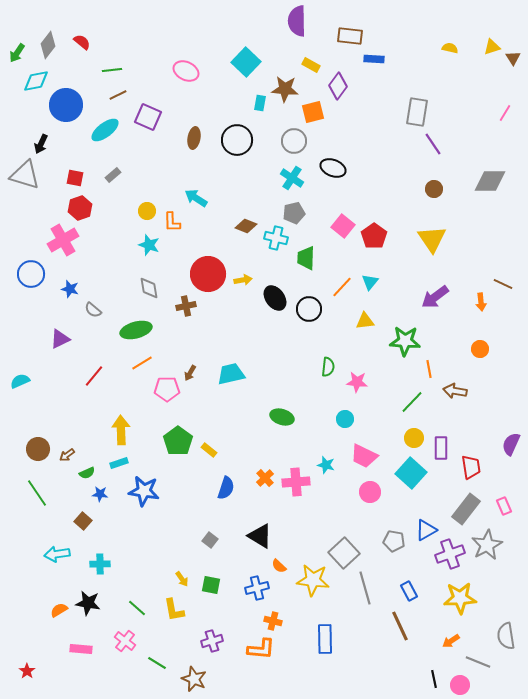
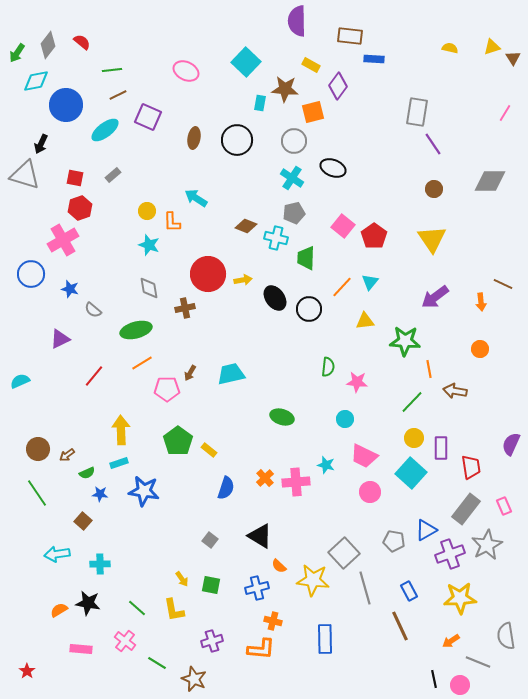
brown cross at (186, 306): moved 1 px left, 2 px down
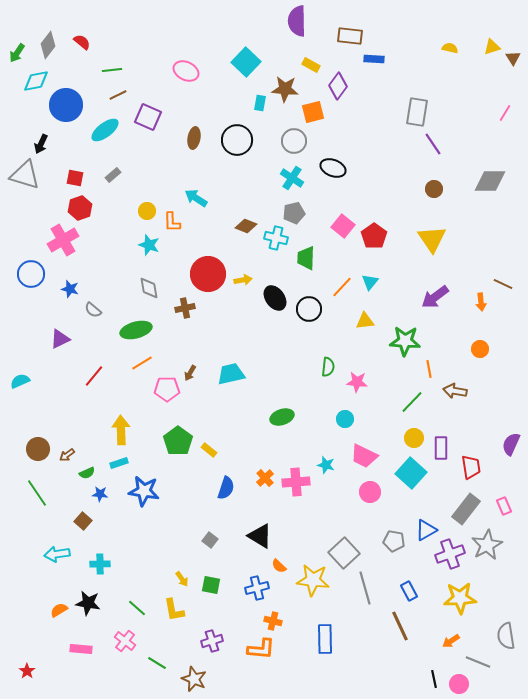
green ellipse at (282, 417): rotated 35 degrees counterclockwise
pink circle at (460, 685): moved 1 px left, 1 px up
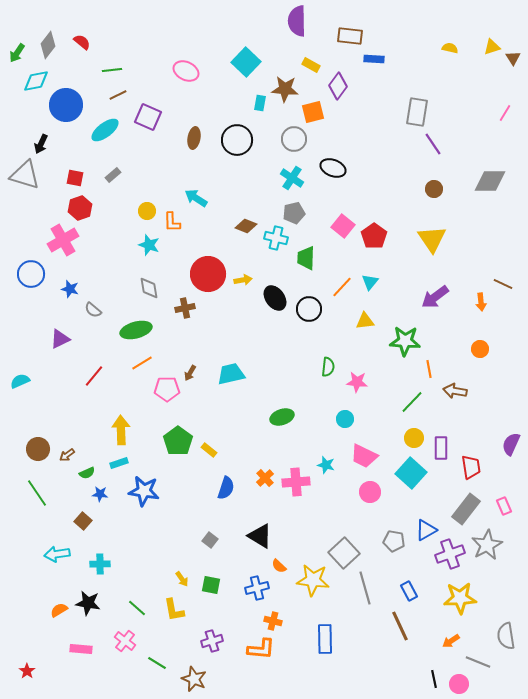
gray circle at (294, 141): moved 2 px up
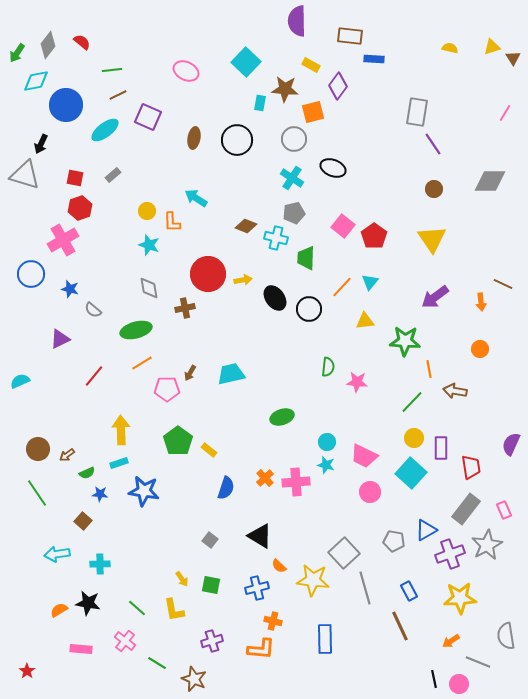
cyan circle at (345, 419): moved 18 px left, 23 px down
pink rectangle at (504, 506): moved 4 px down
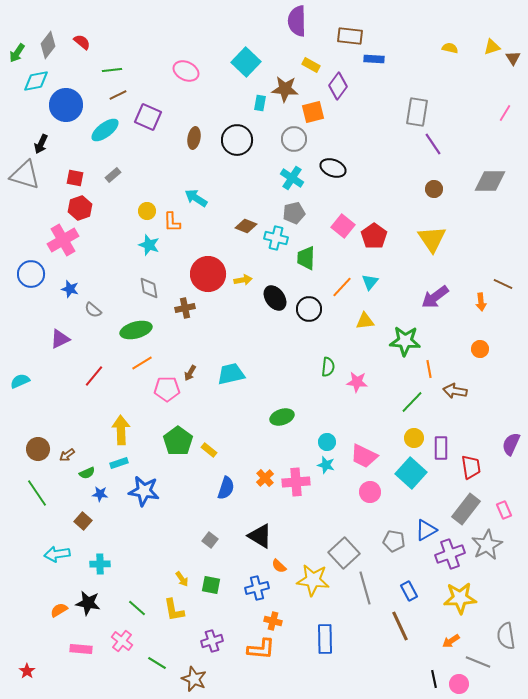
pink cross at (125, 641): moved 3 px left
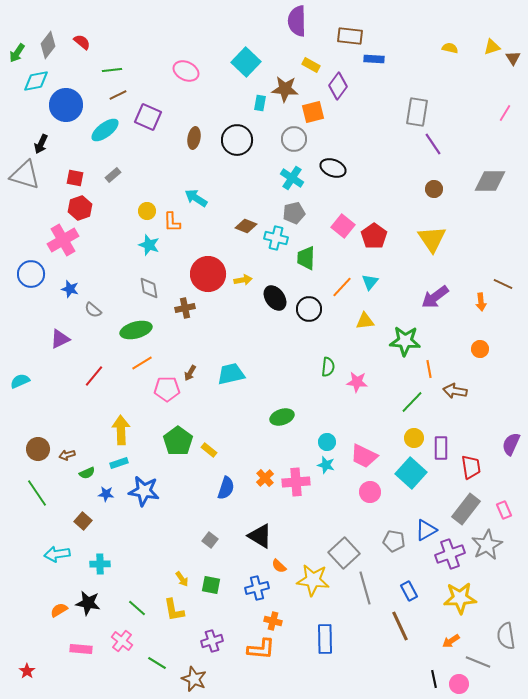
brown arrow at (67, 455): rotated 21 degrees clockwise
blue star at (100, 494): moved 6 px right
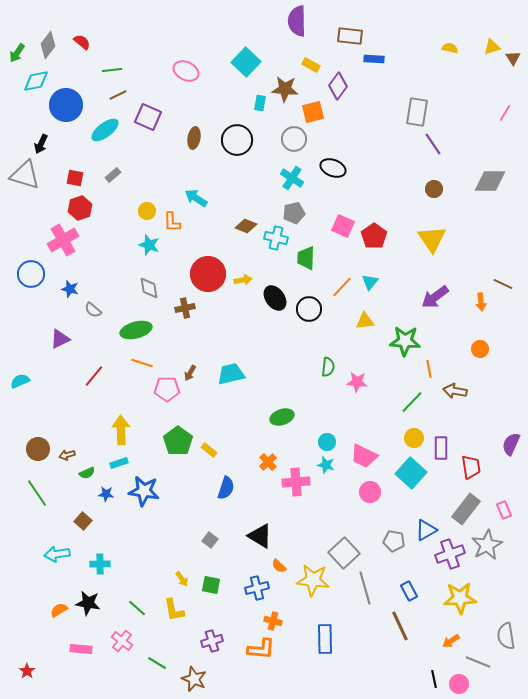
pink square at (343, 226): rotated 15 degrees counterclockwise
orange line at (142, 363): rotated 50 degrees clockwise
orange cross at (265, 478): moved 3 px right, 16 px up
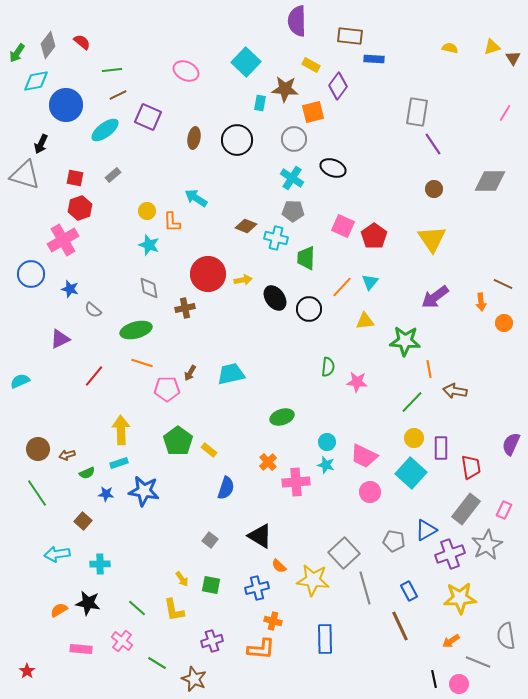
gray pentagon at (294, 213): moved 1 px left, 2 px up; rotated 15 degrees clockwise
orange circle at (480, 349): moved 24 px right, 26 px up
pink rectangle at (504, 510): rotated 48 degrees clockwise
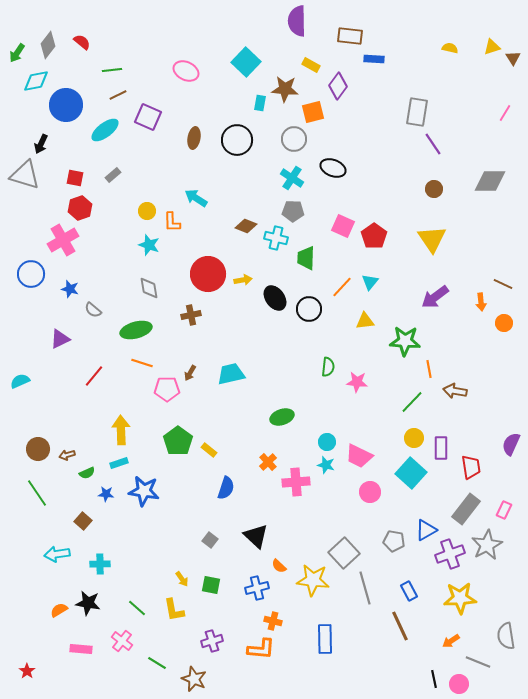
brown cross at (185, 308): moved 6 px right, 7 px down
pink trapezoid at (364, 456): moved 5 px left
black triangle at (260, 536): moved 4 px left; rotated 12 degrees clockwise
